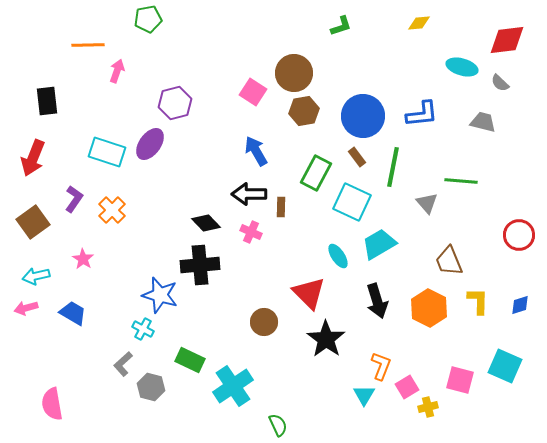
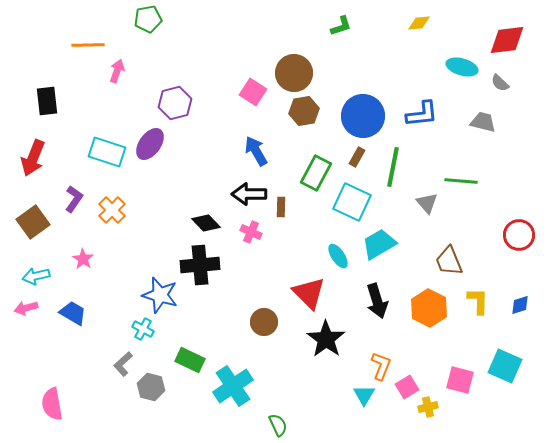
brown rectangle at (357, 157): rotated 66 degrees clockwise
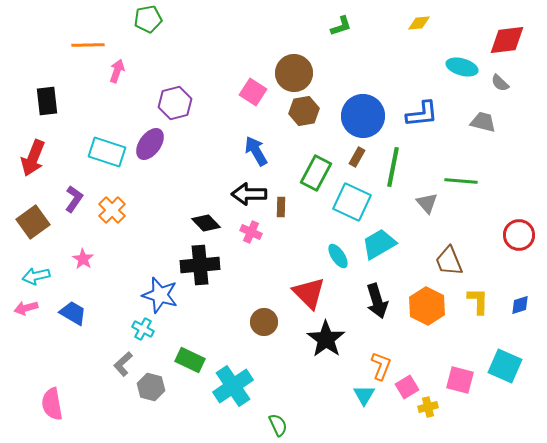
orange hexagon at (429, 308): moved 2 px left, 2 px up
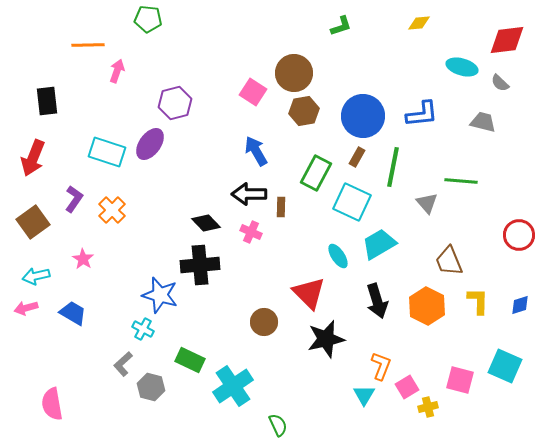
green pentagon at (148, 19): rotated 16 degrees clockwise
black star at (326, 339): rotated 24 degrees clockwise
